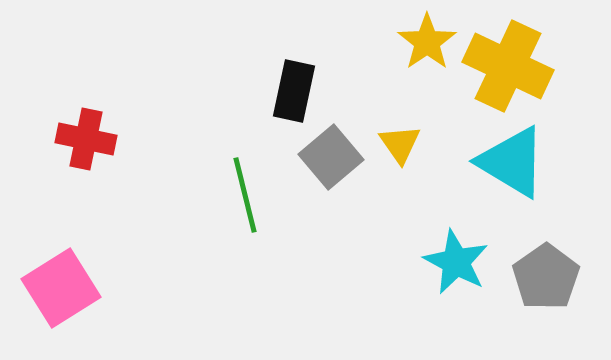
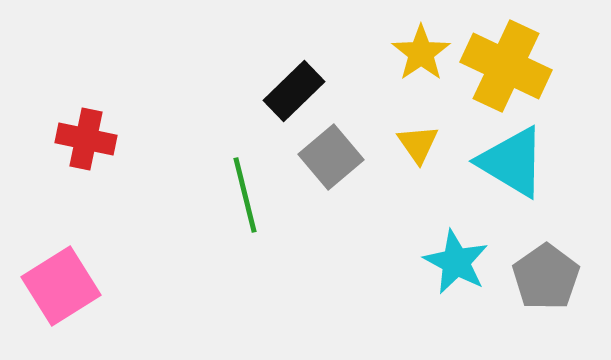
yellow star: moved 6 px left, 11 px down
yellow cross: moved 2 px left
black rectangle: rotated 34 degrees clockwise
yellow triangle: moved 18 px right
pink square: moved 2 px up
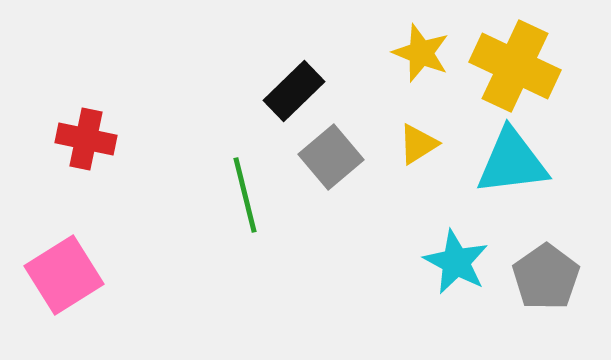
yellow star: rotated 16 degrees counterclockwise
yellow cross: moved 9 px right
yellow triangle: rotated 33 degrees clockwise
cyan triangle: rotated 38 degrees counterclockwise
pink square: moved 3 px right, 11 px up
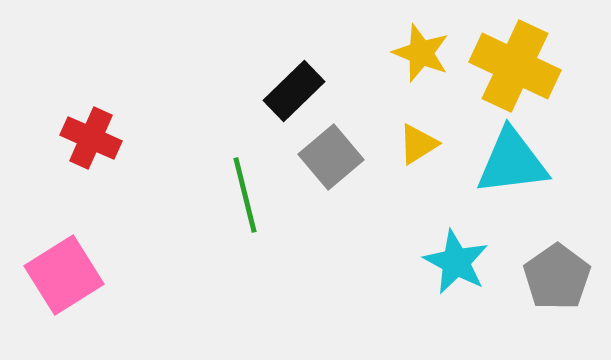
red cross: moved 5 px right, 1 px up; rotated 12 degrees clockwise
gray pentagon: moved 11 px right
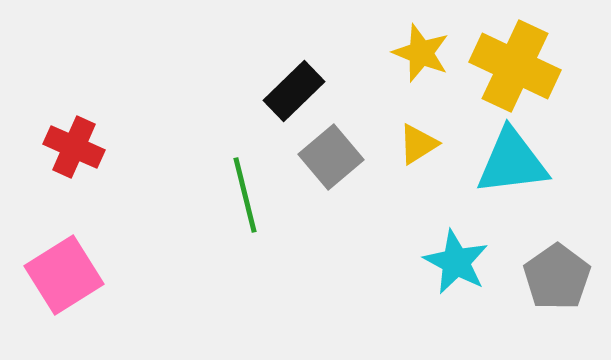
red cross: moved 17 px left, 9 px down
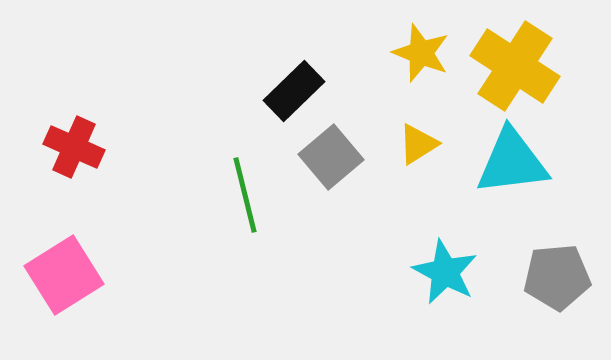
yellow cross: rotated 8 degrees clockwise
cyan star: moved 11 px left, 10 px down
gray pentagon: rotated 30 degrees clockwise
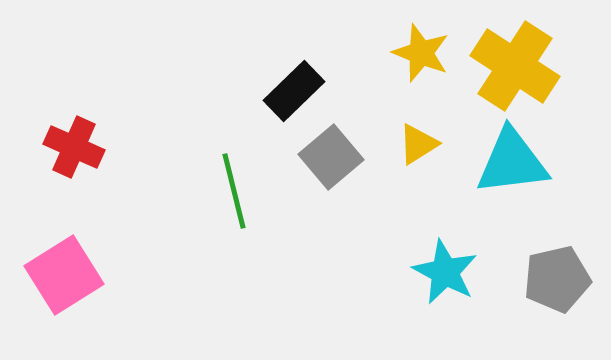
green line: moved 11 px left, 4 px up
gray pentagon: moved 2 px down; rotated 8 degrees counterclockwise
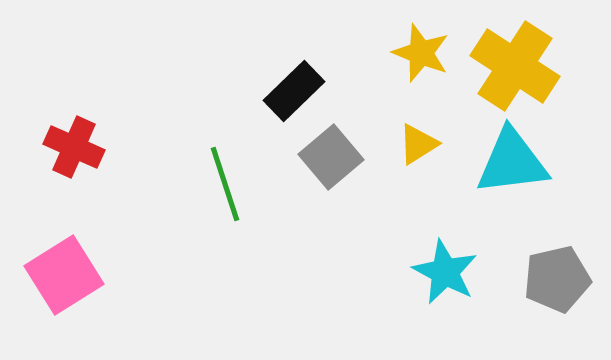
green line: moved 9 px left, 7 px up; rotated 4 degrees counterclockwise
